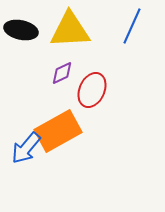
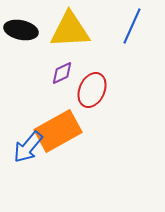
blue arrow: moved 2 px right, 1 px up
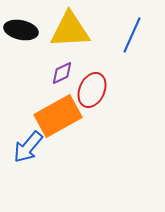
blue line: moved 9 px down
orange rectangle: moved 15 px up
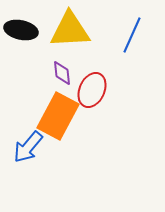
purple diamond: rotated 70 degrees counterclockwise
orange rectangle: rotated 33 degrees counterclockwise
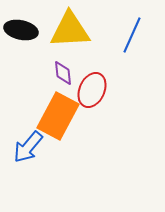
purple diamond: moved 1 px right
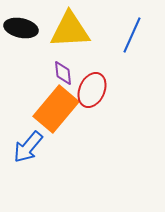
black ellipse: moved 2 px up
orange rectangle: moved 2 px left, 7 px up; rotated 12 degrees clockwise
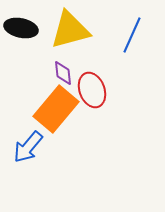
yellow triangle: rotated 12 degrees counterclockwise
red ellipse: rotated 44 degrees counterclockwise
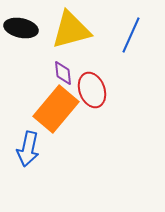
yellow triangle: moved 1 px right
blue line: moved 1 px left
blue arrow: moved 2 px down; rotated 28 degrees counterclockwise
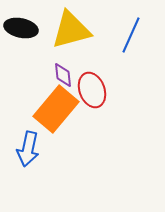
purple diamond: moved 2 px down
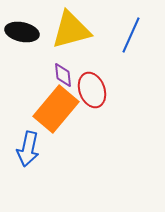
black ellipse: moved 1 px right, 4 px down
